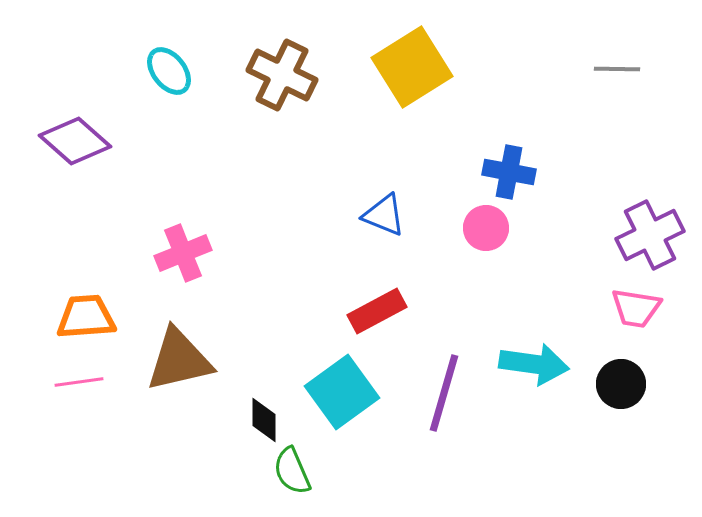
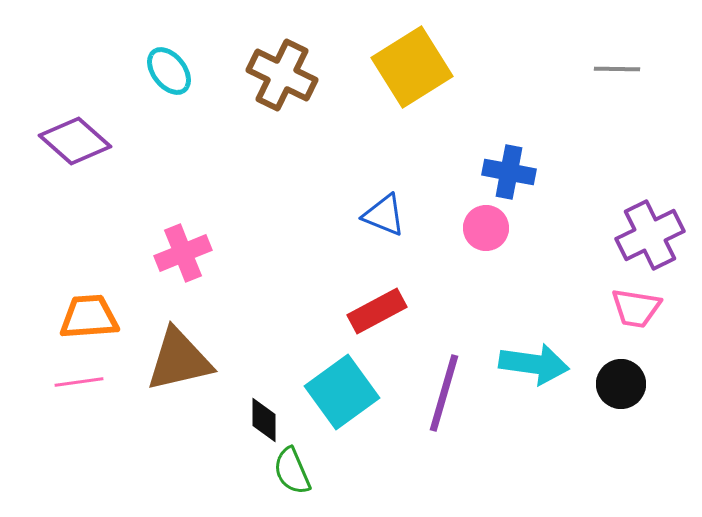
orange trapezoid: moved 3 px right
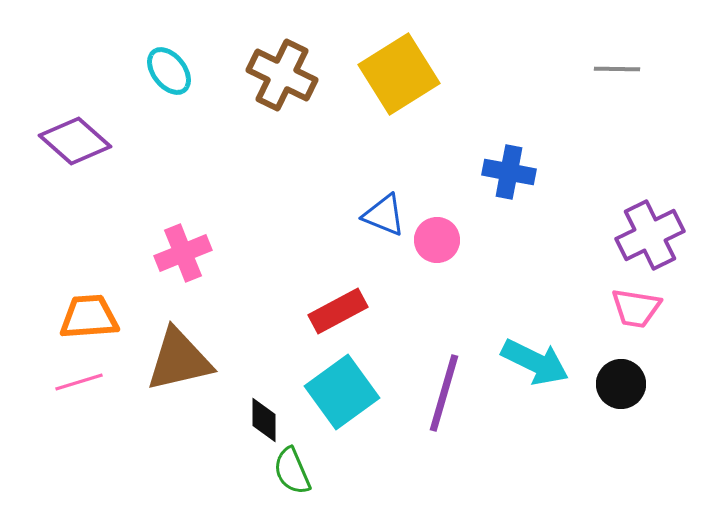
yellow square: moved 13 px left, 7 px down
pink circle: moved 49 px left, 12 px down
red rectangle: moved 39 px left
cyan arrow: moved 1 px right, 2 px up; rotated 18 degrees clockwise
pink line: rotated 9 degrees counterclockwise
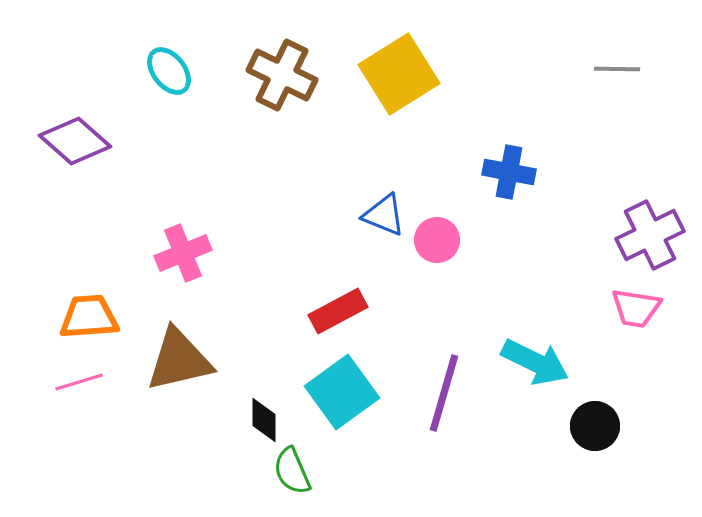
black circle: moved 26 px left, 42 px down
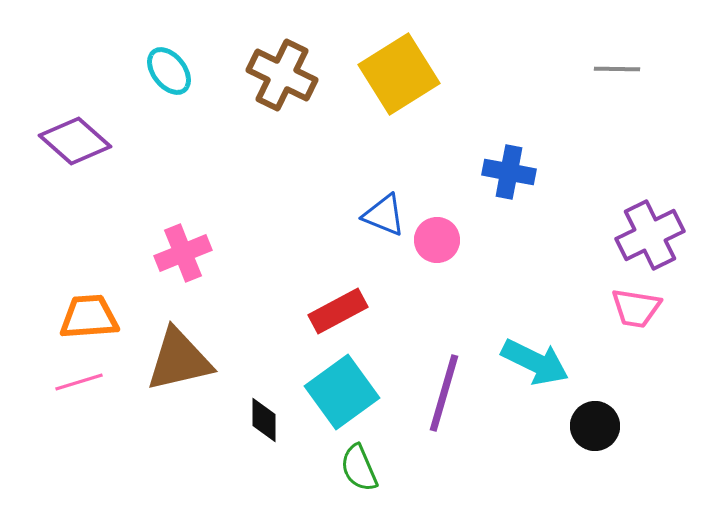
green semicircle: moved 67 px right, 3 px up
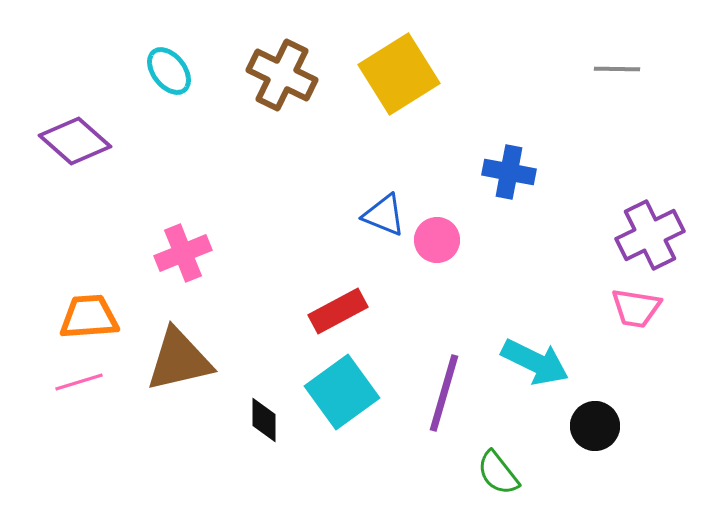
green semicircle: moved 139 px right, 5 px down; rotated 15 degrees counterclockwise
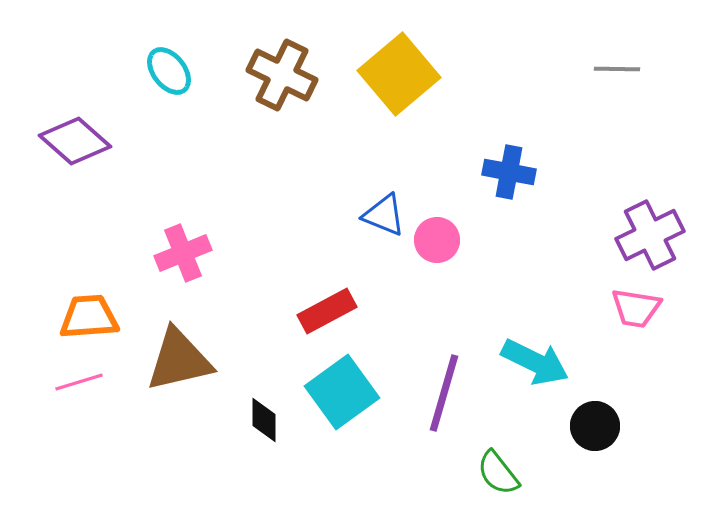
yellow square: rotated 8 degrees counterclockwise
red rectangle: moved 11 px left
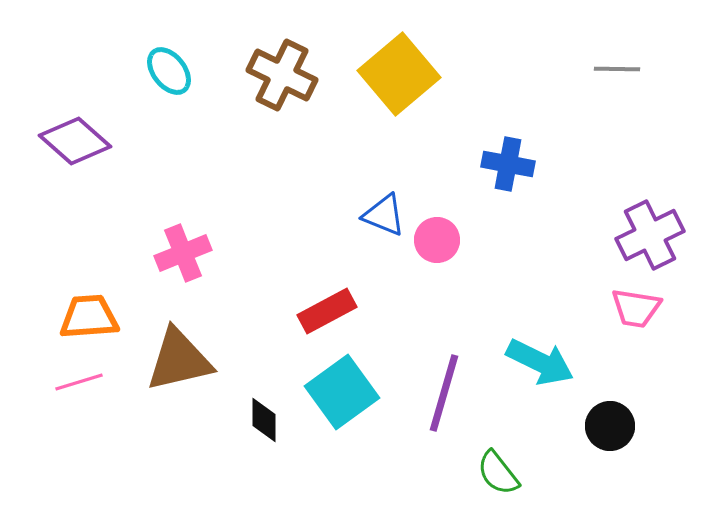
blue cross: moved 1 px left, 8 px up
cyan arrow: moved 5 px right
black circle: moved 15 px right
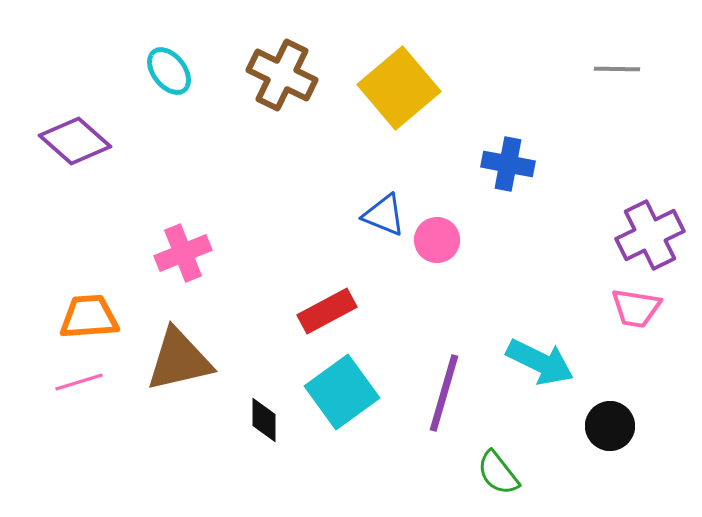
yellow square: moved 14 px down
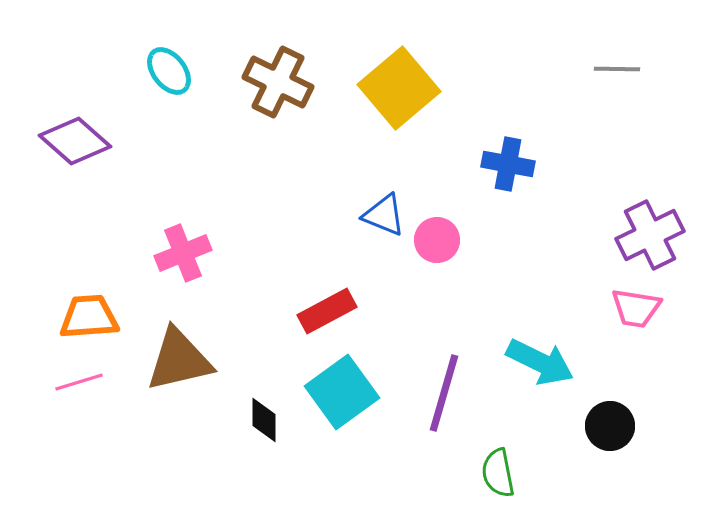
brown cross: moved 4 px left, 7 px down
green semicircle: rotated 27 degrees clockwise
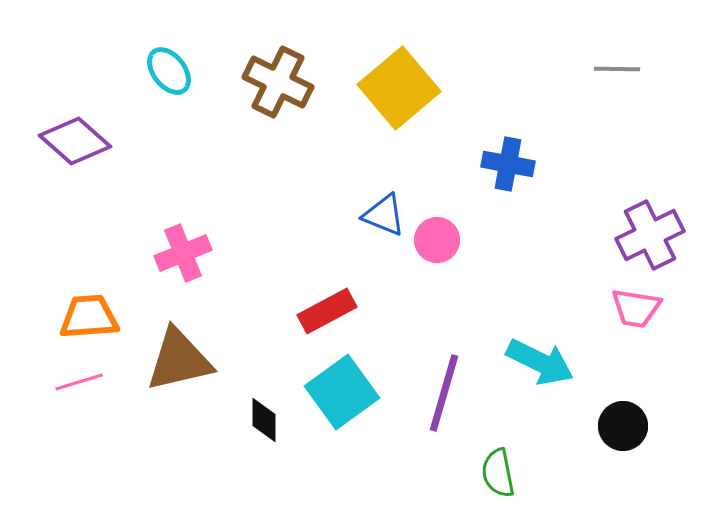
black circle: moved 13 px right
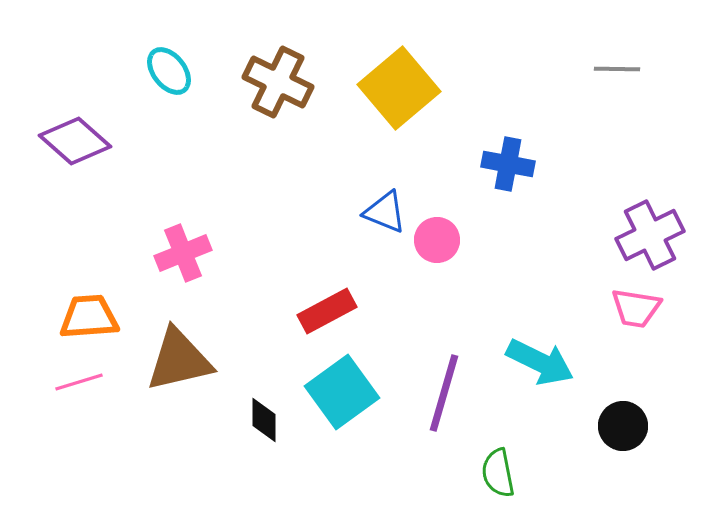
blue triangle: moved 1 px right, 3 px up
